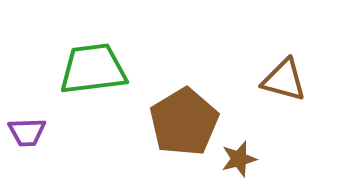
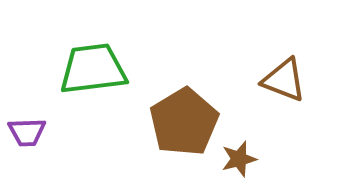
brown triangle: rotated 6 degrees clockwise
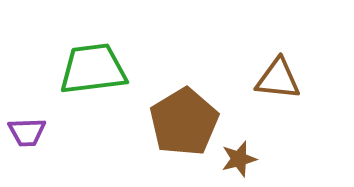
brown triangle: moved 6 px left, 1 px up; rotated 15 degrees counterclockwise
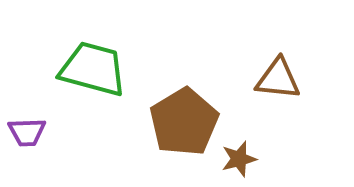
green trapezoid: rotated 22 degrees clockwise
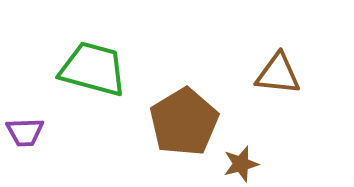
brown triangle: moved 5 px up
purple trapezoid: moved 2 px left
brown star: moved 2 px right, 5 px down
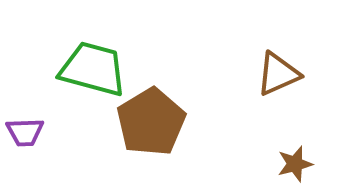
brown triangle: rotated 30 degrees counterclockwise
brown pentagon: moved 33 px left
brown star: moved 54 px right
